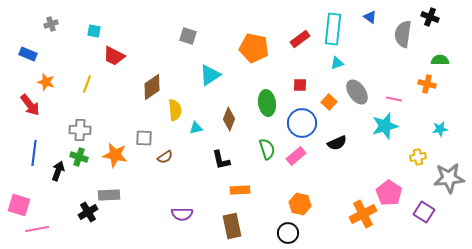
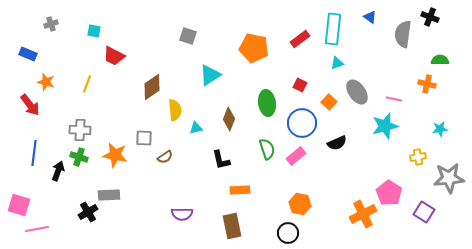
red square at (300, 85): rotated 24 degrees clockwise
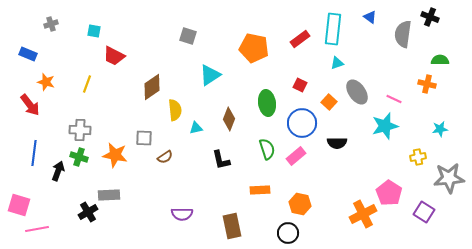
pink line at (394, 99): rotated 14 degrees clockwise
black semicircle at (337, 143): rotated 24 degrees clockwise
orange rectangle at (240, 190): moved 20 px right
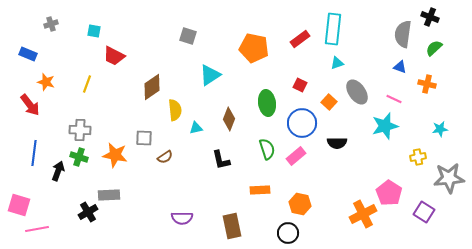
blue triangle at (370, 17): moved 30 px right, 50 px down; rotated 16 degrees counterclockwise
green semicircle at (440, 60): moved 6 px left, 12 px up; rotated 42 degrees counterclockwise
purple semicircle at (182, 214): moved 4 px down
